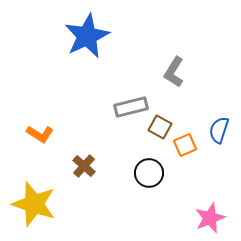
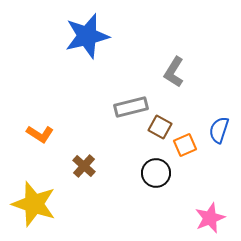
blue star: rotated 12 degrees clockwise
black circle: moved 7 px right
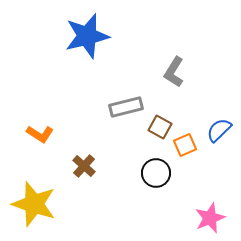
gray rectangle: moved 5 px left
blue semicircle: rotated 28 degrees clockwise
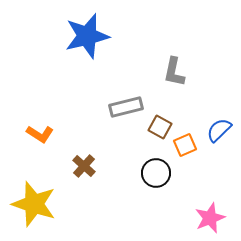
gray L-shape: rotated 20 degrees counterclockwise
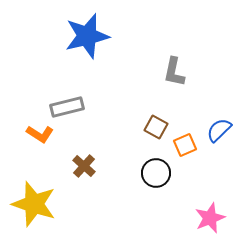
gray rectangle: moved 59 px left
brown square: moved 4 px left
